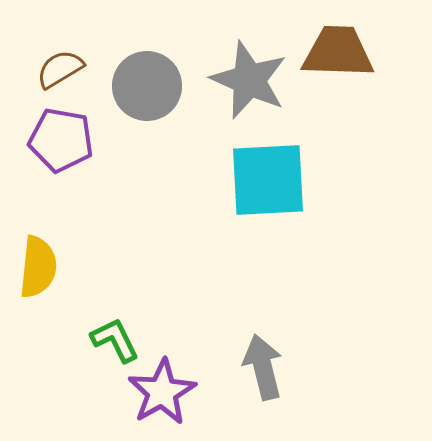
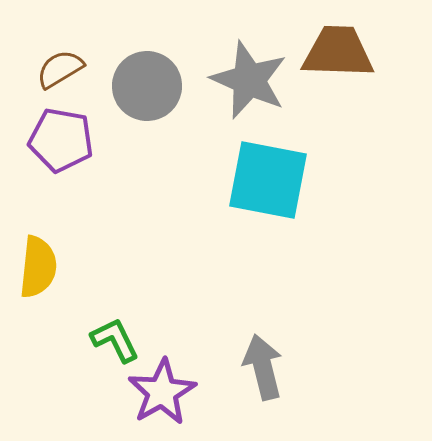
cyan square: rotated 14 degrees clockwise
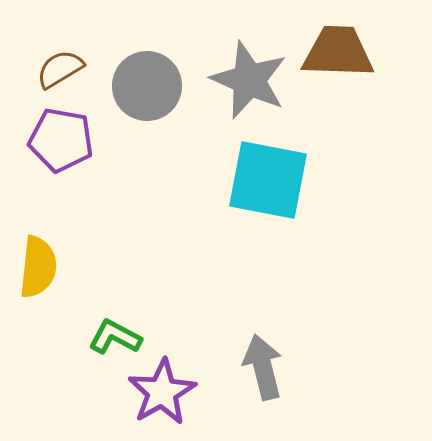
green L-shape: moved 3 px up; rotated 36 degrees counterclockwise
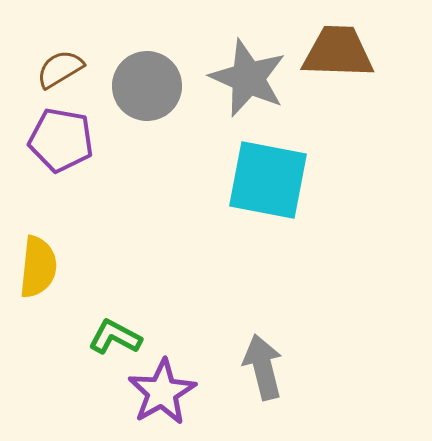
gray star: moved 1 px left, 2 px up
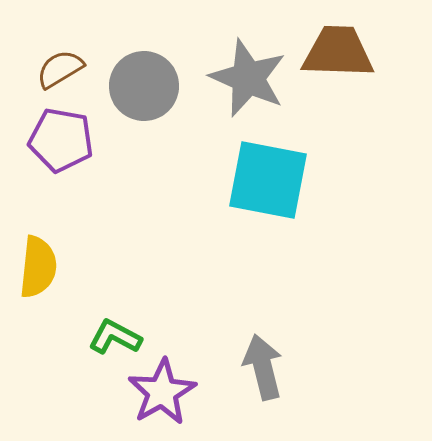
gray circle: moved 3 px left
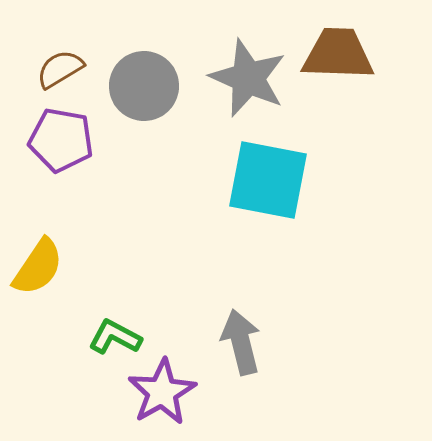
brown trapezoid: moved 2 px down
yellow semicircle: rotated 28 degrees clockwise
gray arrow: moved 22 px left, 25 px up
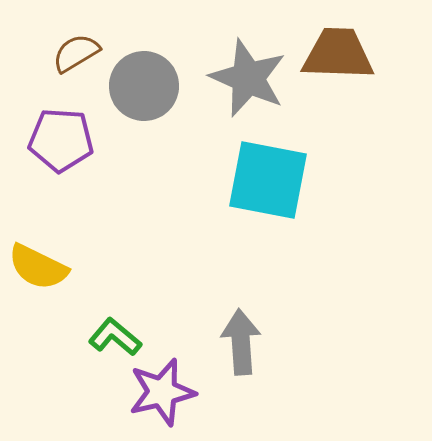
brown semicircle: moved 16 px right, 16 px up
purple pentagon: rotated 6 degrees counterclockwise
yellow semicircle: rotated 82 degrees clockwise
green L-shape: rotated 12 degrees clockwise
gray arrow: rotated 10 degrees clockwise
purple star: rotated 16 degrees clockwise
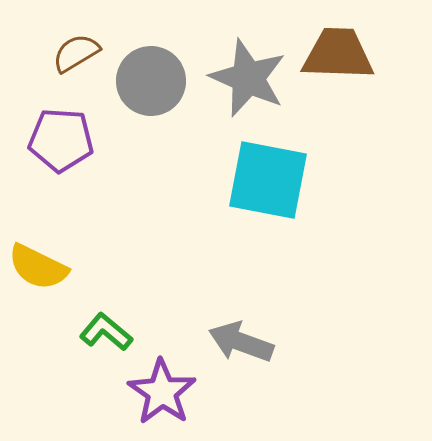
gray circle: moved 7 px right, 5 px up
green L-shape: moved 9 px left, 5 px up
gray arrow: rotated 66 degrees counterclockwise
purple star: rotated 24 degrees counterclockwise
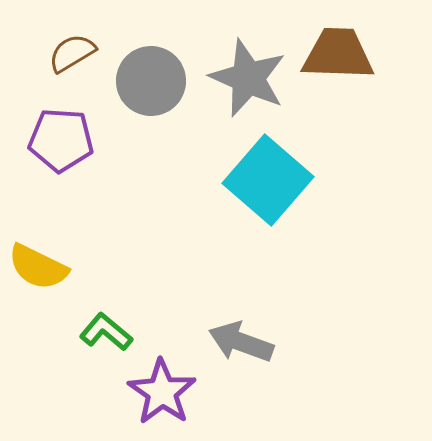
brown semicircle: moved 4 px left
cyan square: rotated 30 degrees clockwise
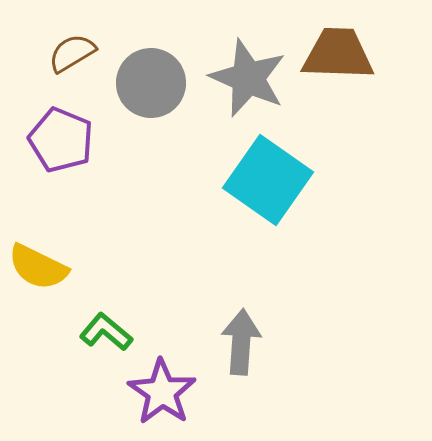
gray circle: moved 2 px down
purple pentagon: rotated 18 degrees clockwise
cyan square: rotated 6 degrees counterclockwise
gray arrow: rotated 74 degrees clockwise
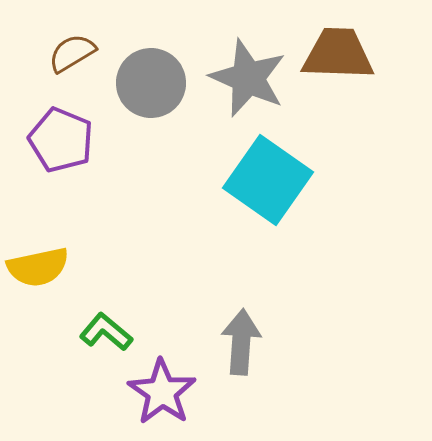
yellow semicircle: rotated 38 degrees counterclockwise
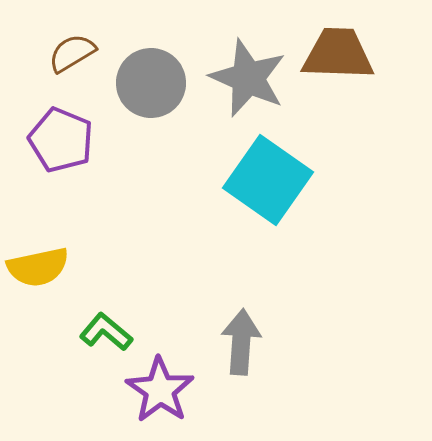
purple star: moved 2 px left, 2 px up
